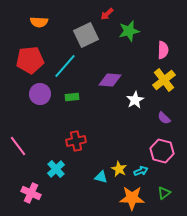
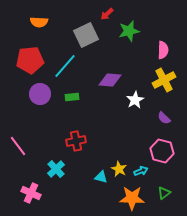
yellow cross: rotated 10 degrees clockwise
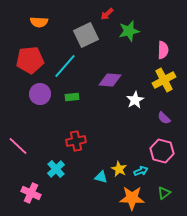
pink line: rotated 10 degrees counterclockwise
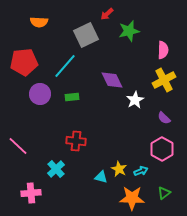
red pentagon: moved 6 px left, 2 px down
purple diamond: moved 2 px right; rotated 60 degrees clockwise
red cross: rotated 18 degrees clockwise
pink hexagon: moved 2 px up; rotated 15 degrees clockwise
pink cross: rotated 30 degrees counterclockwise
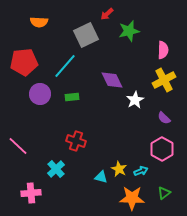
red cross: rotated 12 degrees clockwise
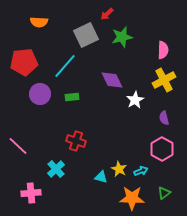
green star: moved 7 px left, 6 px down
purple semicircle: rotated 32 degrees clockwise
